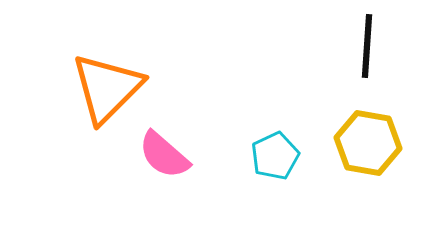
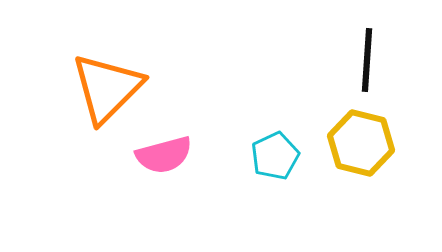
black line: moved 14 px down
yellow hexagon: moved 7 px left; rotated 4 degrees clockwise
pink semicircle: rotated 56 degrees counterclockwise
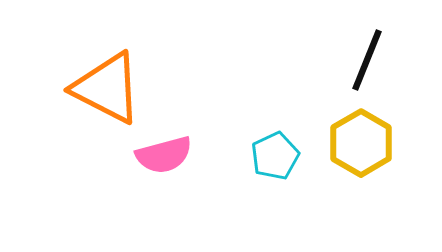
black line: rotated 18 degrees clockwise
orange triangle: rotated 48 degrees counterclockwise
yellow hexagon: rotated 16 degrees clockwise
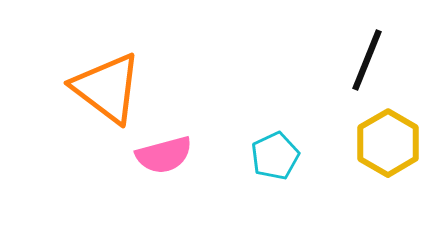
orange triangle: rotated 10 degrees clockwise
yellow hexagon: moved 27 px right
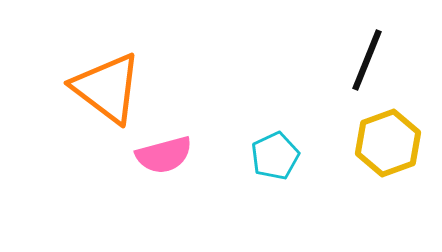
yellow hexagon: rotated 10 degrees clockwise
